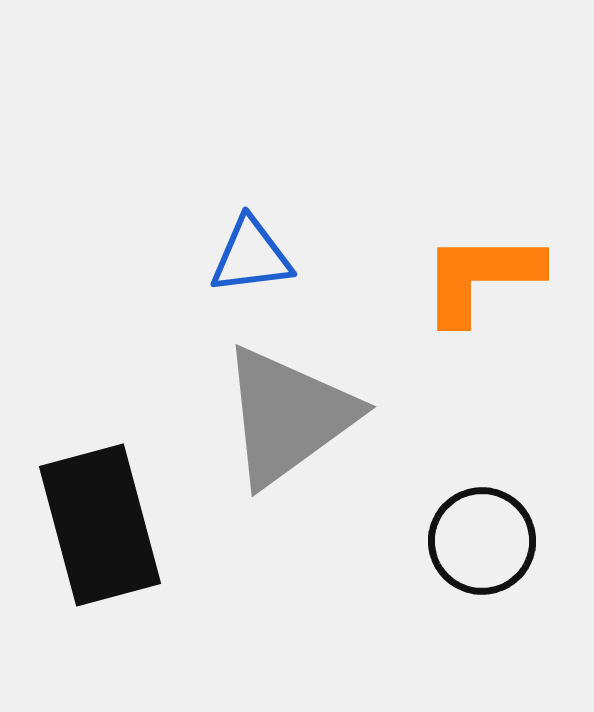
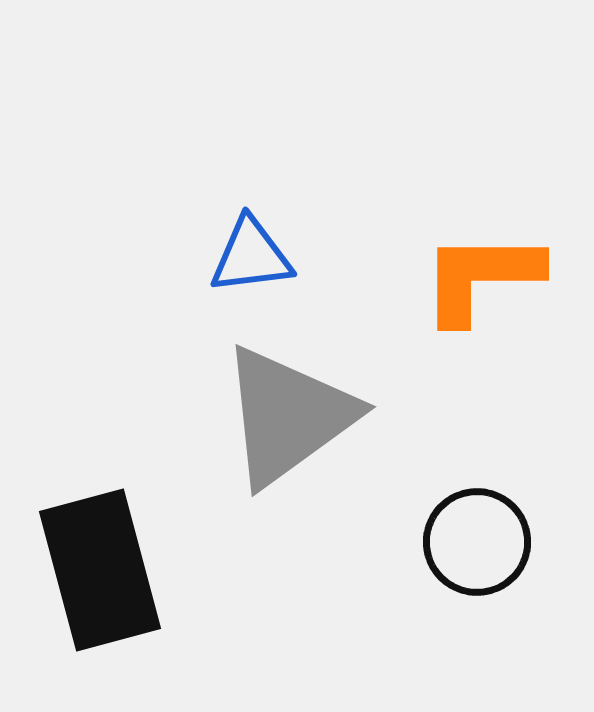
black rectangle: moved 45 px down
black circle: moved 5 px left, 1 px down
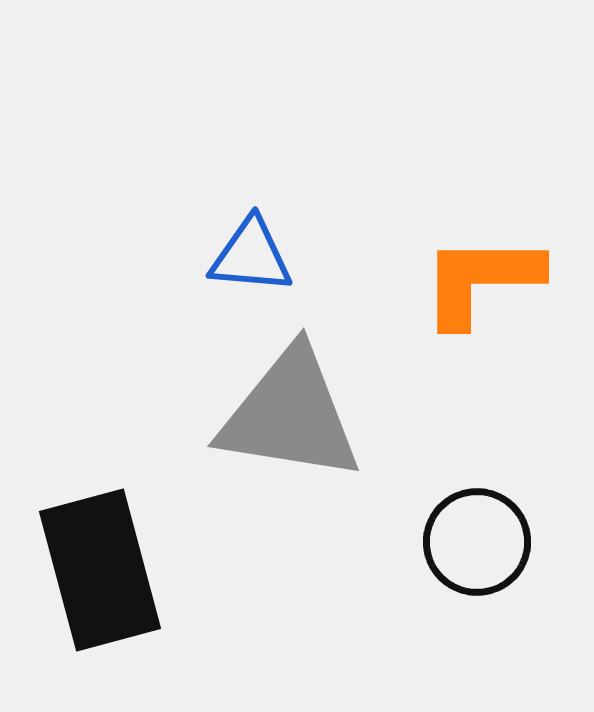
blue triangle: rotated 12 degrees clockwise
orange L-shape: moved 3 px down
gray triangle: moved 2 px right, 1 px up; rotated 45 degrees clockwise
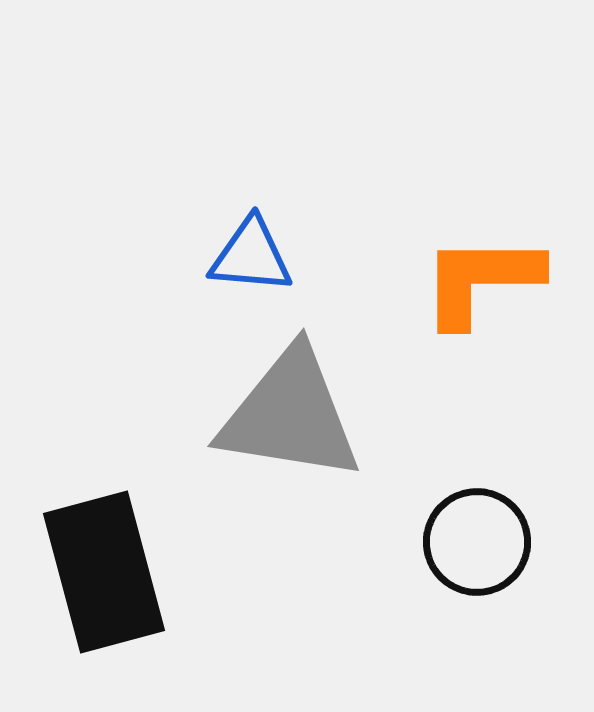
black rectangle: moved 4 px right, 2 px down
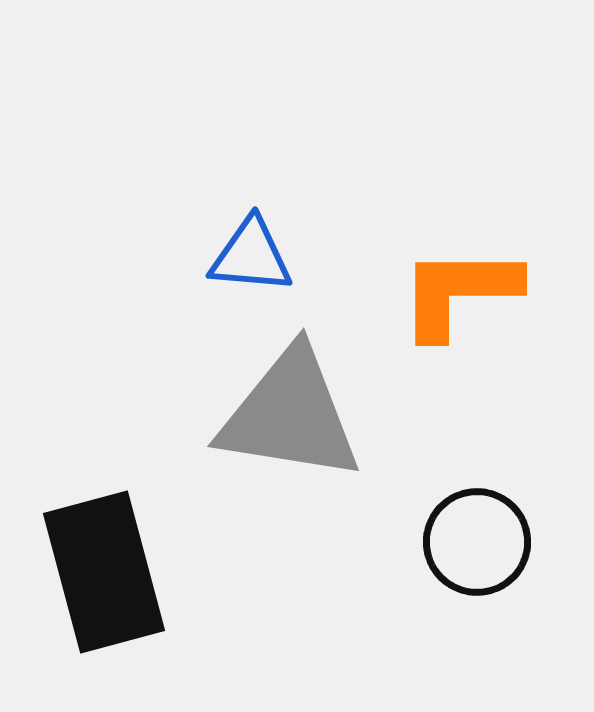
orange L-shape: moved 22 px left, 12 px down
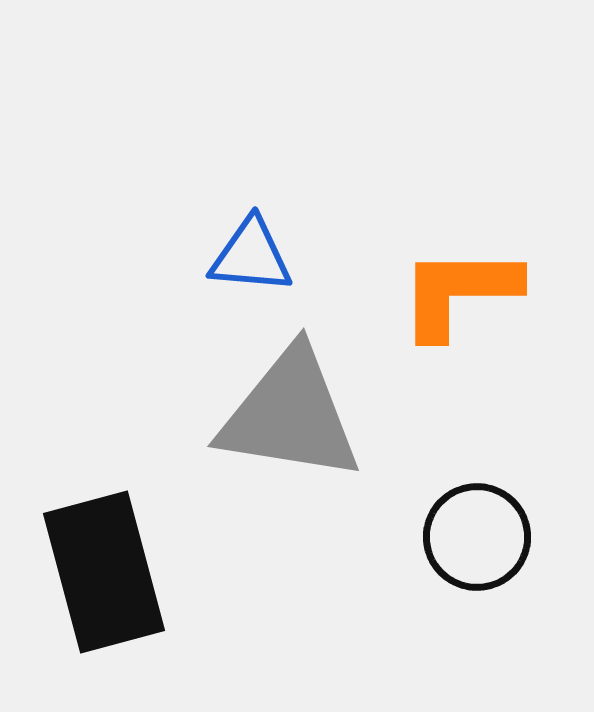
black circle: moved 5 px up
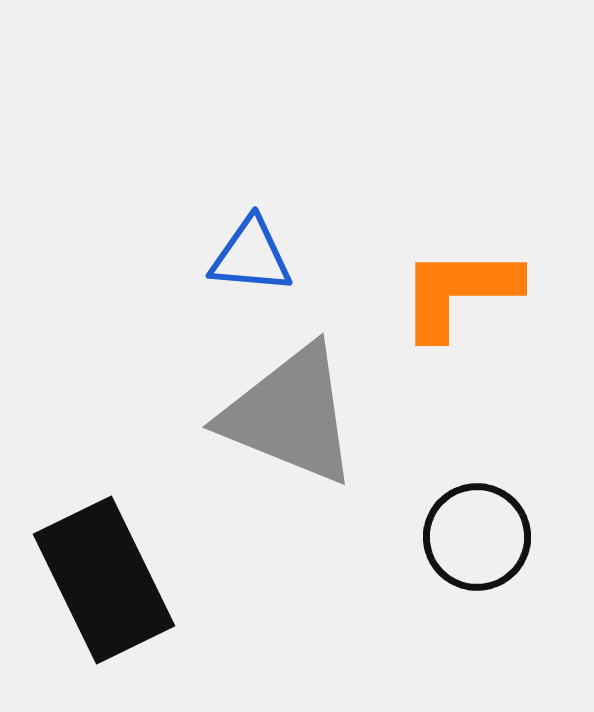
gray triangle: rotated 13 degrees clockwise
black rectangle: moved 8 px down; rotated 11 degrees counterclockwise
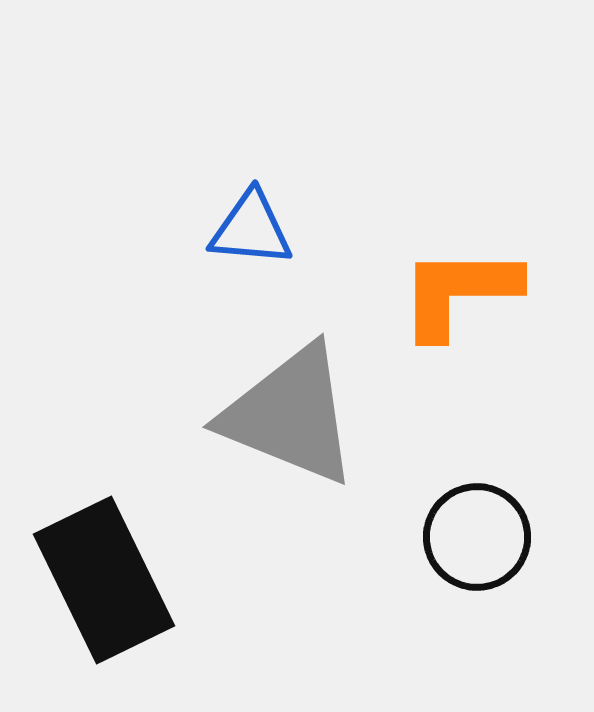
blue triangle: moved 27 px up
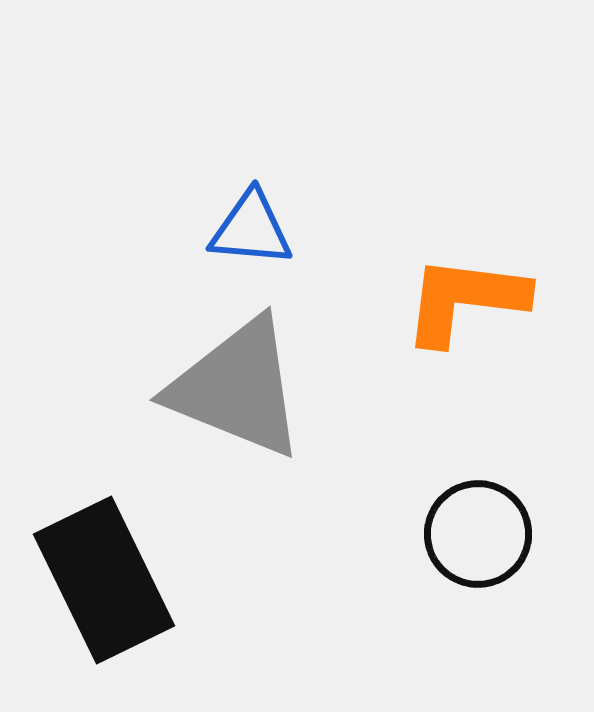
orange L-shape: moved 6 px right, 8 px down; rotated 7 degrees clockwise
gray triangle: moved 53 px left, 27 px up
black circle: moved 1 px right, 3 px up
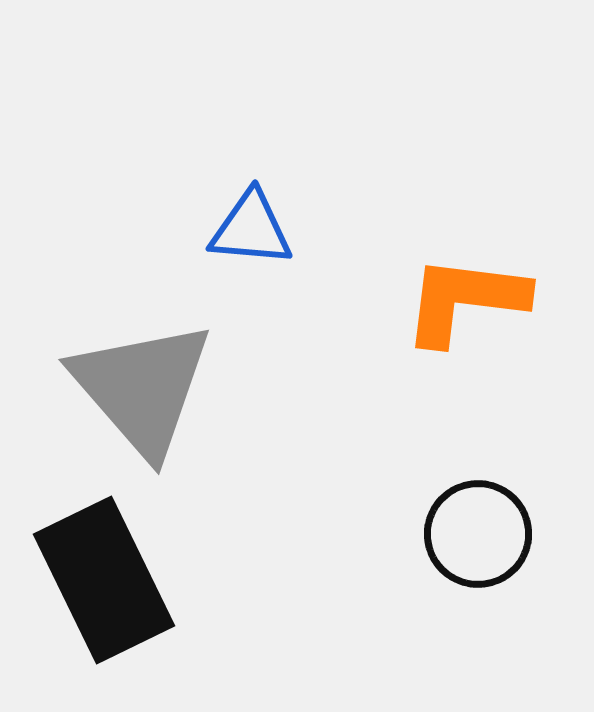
gray triangle: moved 95 px left; rotated 27 degrees clockwise
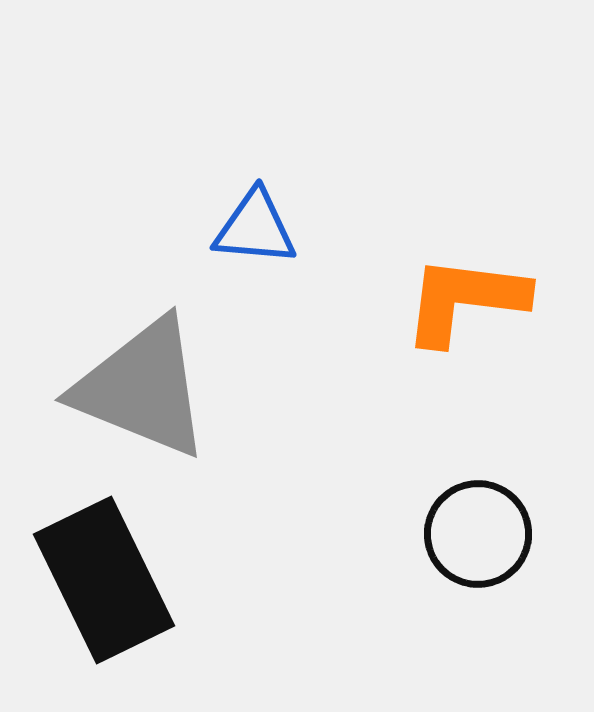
blue triangle: moved 4 px right, 1 px up
gray triangle: rotated 27 degrees counterclockwise
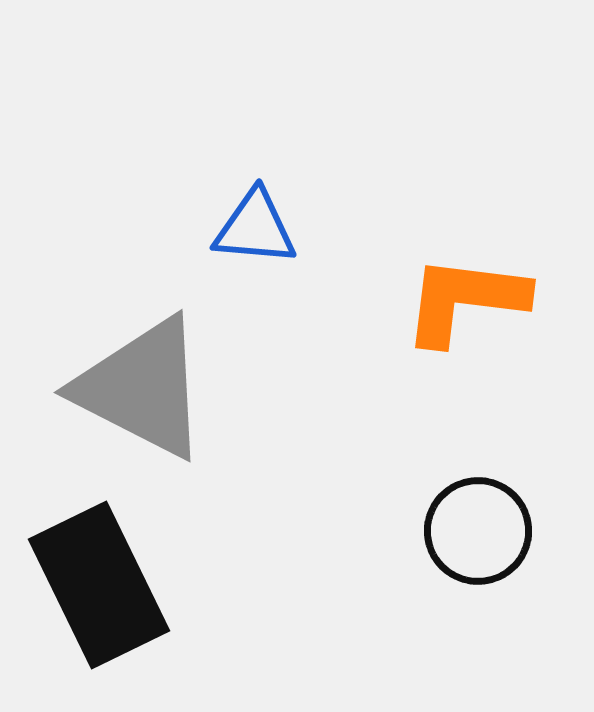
gray triangle: rotated 5 degrees clockwise
black circle: moved 3 px up
black rectangle: moved 5 px left, 5 px down
